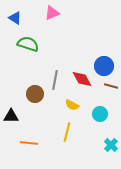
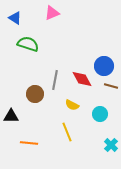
yellow line: rotated 36 degrees counterclockwise
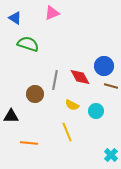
red diamond: moved 2 px left, 2 px up
cyan circle: moved 4 px left, 3 px up
cyan cross: moved 10 px down
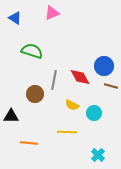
green semicircle: moved 4 px right, 7 px down
gray line: moved 1 px left
cyan circle: moved 2 px left, 2 px down
yellow line: rotated 66 degrees counterclockwise
cyan cross: moved 13 px left
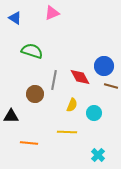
yellow semicircle: rotated 96 degrees counterclockwise
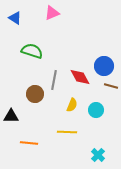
cyan circle: moved 2 px right, 3 px up
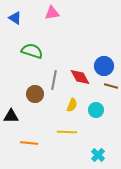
pink triangle: rotated 14 degrees clockwise
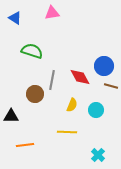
gray line: moved 2 px left
orange line: moved 4 px left, 2 px down; rotated 12 degrees counterclockwise
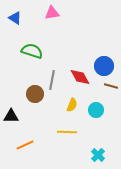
orange line: rotated 18 degrees counterclockwise
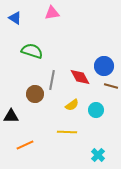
yellow semicircle: rotated 32 degrees clockwise
